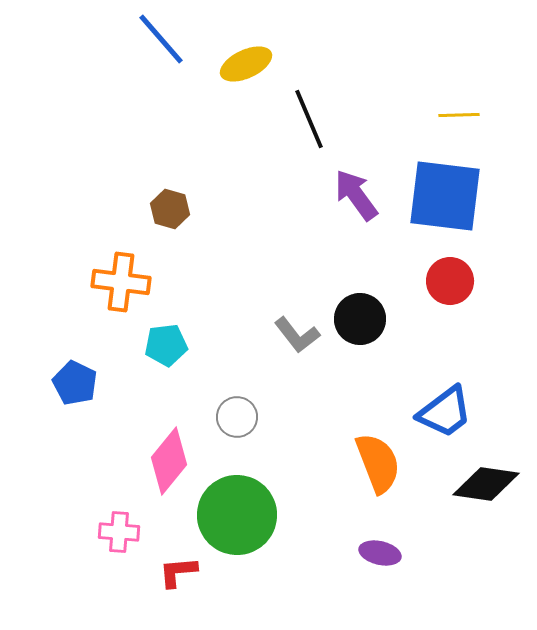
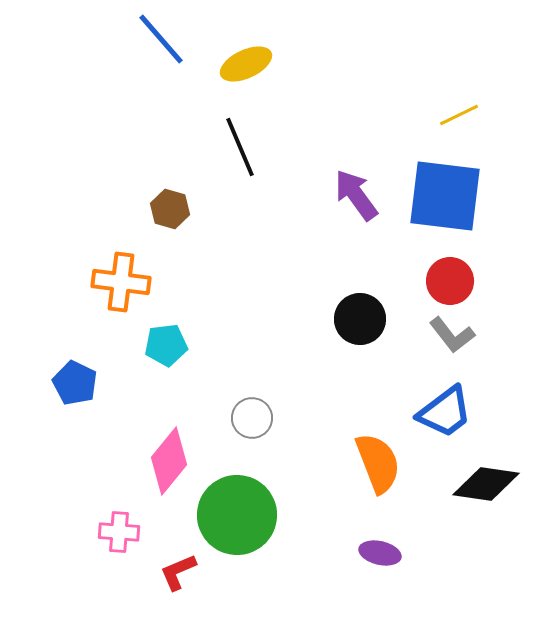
yellow line: rotated 24 degrees counterclockwise
black line: moved 69 px left, 28 px down
gray L-shape: moved 155 px right
gray circle: moved 15 px right, 1 px down
red L-shape: rotated 18 degrees counterclockwise
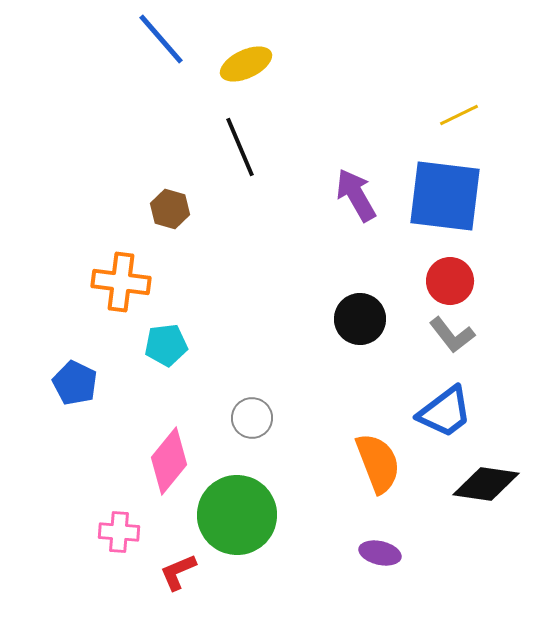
purple arrow: rotated 6 degrees clockwise
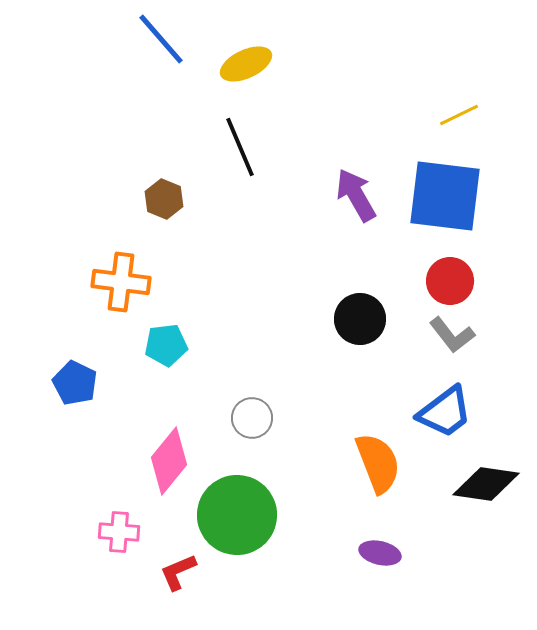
brown hexagon: moved 6 px left, 10 px up; rotated 6 degrees clockwise
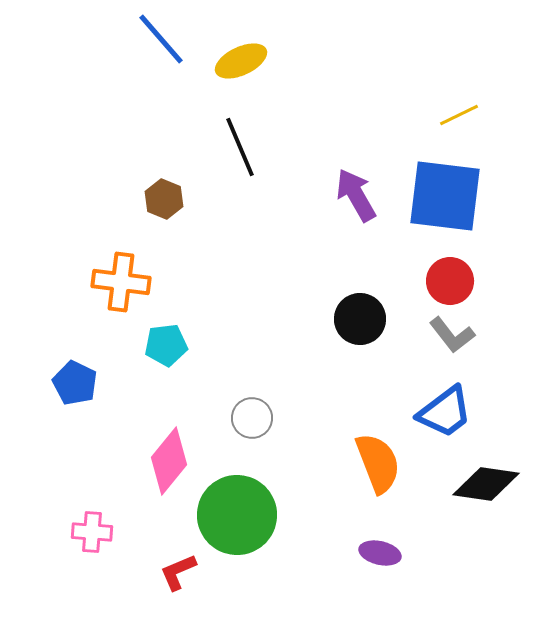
yellow ellipse: moved 5 px left, 3 px up
pink cross: moved 27 px left
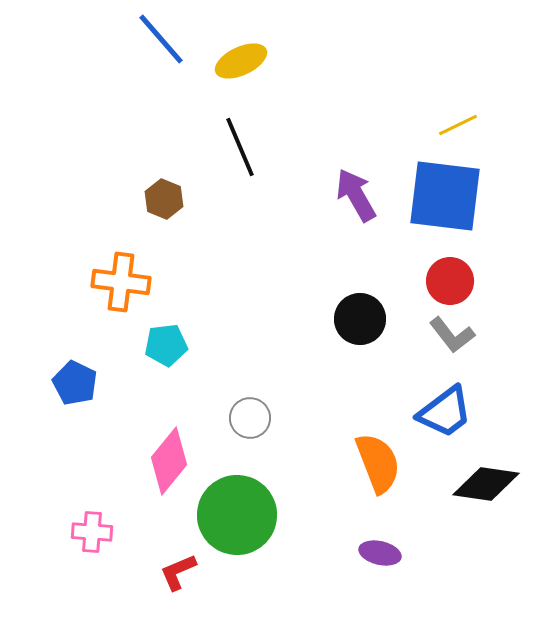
yellow line: moved 1 px left, 10 px down
gray circle: moved 2 px left
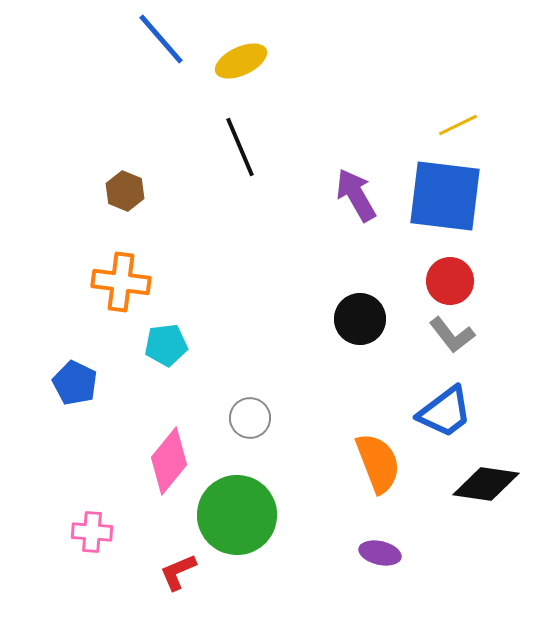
brown hexagon: moved 39 px left, 8 px up
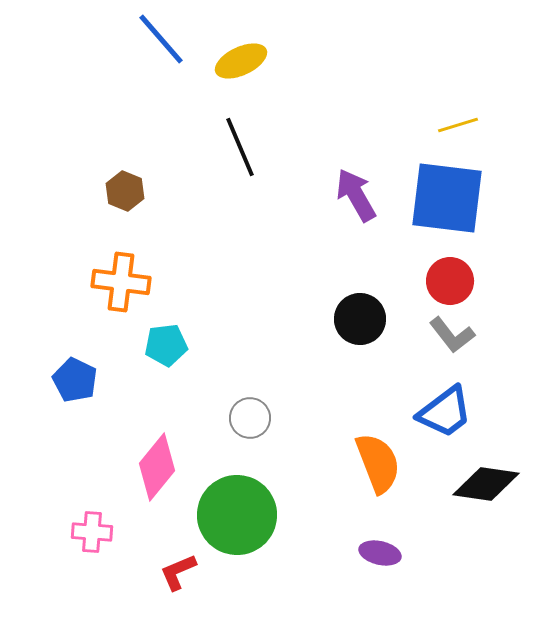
yellow line: rotated 9 degrees clockwise
blue square: moved 2 px right, 2 px down
blue pentagon: moved 3 px up
pink diamond: moved 12 px left, 6 px down
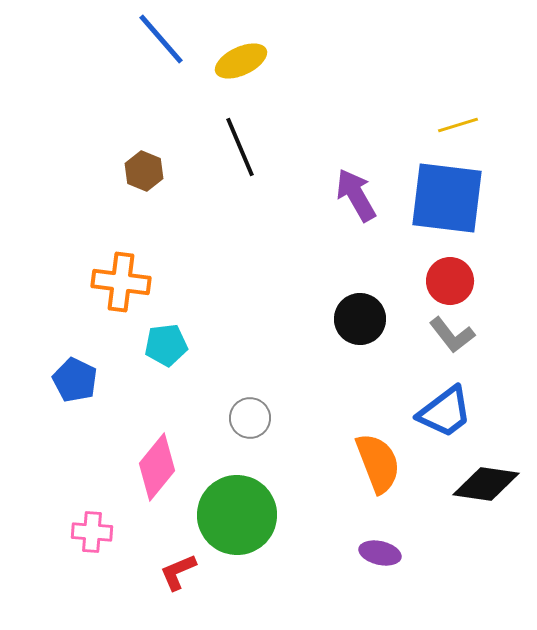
brown hexagon: moved 19 px right, 20 px up
